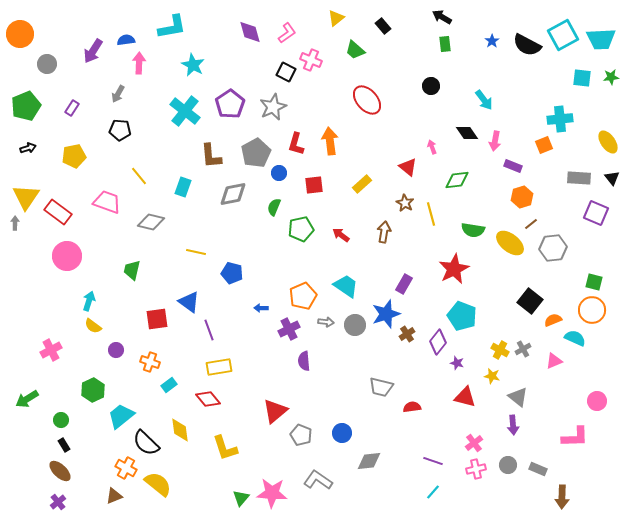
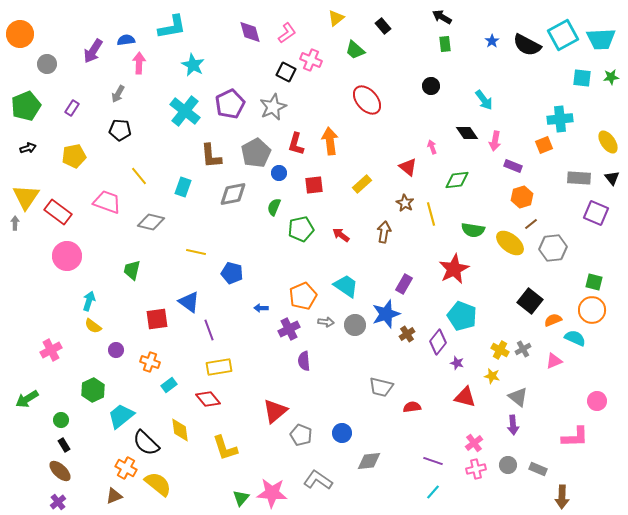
purple pentagon at (230, 104): rotated 8 degrees clockwise
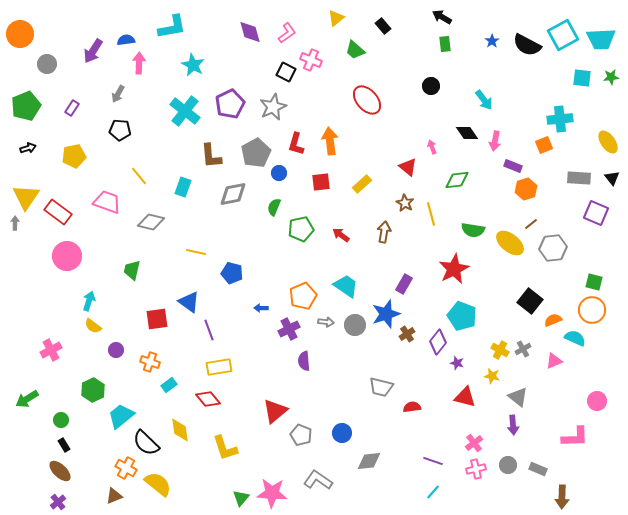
red square at (314, 185): moved 7 px right, 3 px up
orange hexagon at (522, 197): moved 4 px right, 8 px up
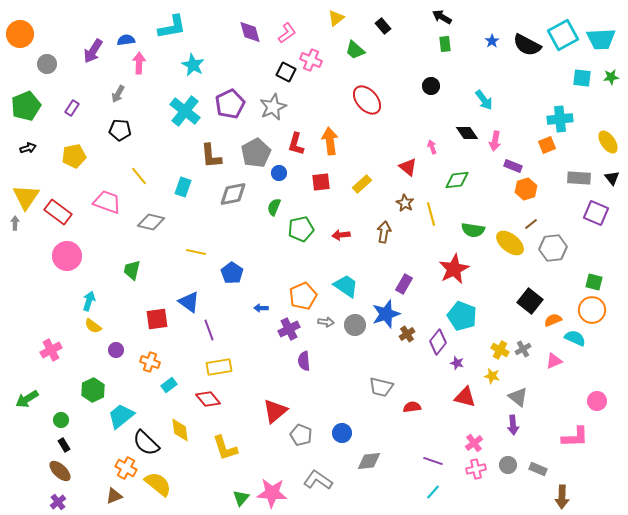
orange square at (544, 145): moved 3 px right
red arrow at (341, 235): rotated 42 degrees counterclockwise
blue pentagon at (232, 273): rotated 20 degrees clockwise
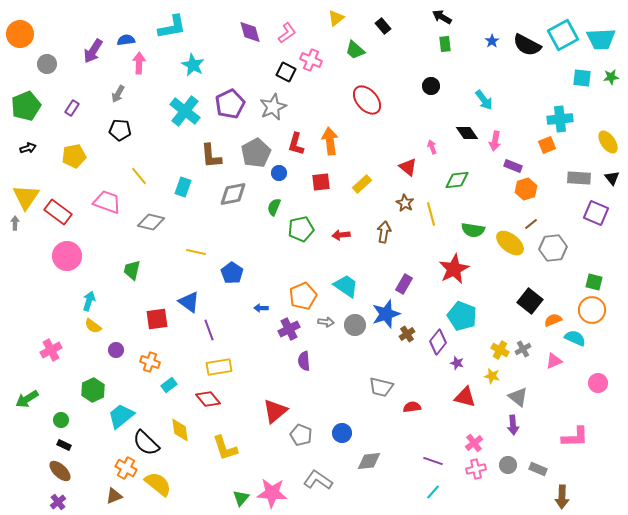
pink circle at (597, 401): moved 1 px right, 18 px up
black rectangle at (64, 445): rotated 32 degrees counterclockwise
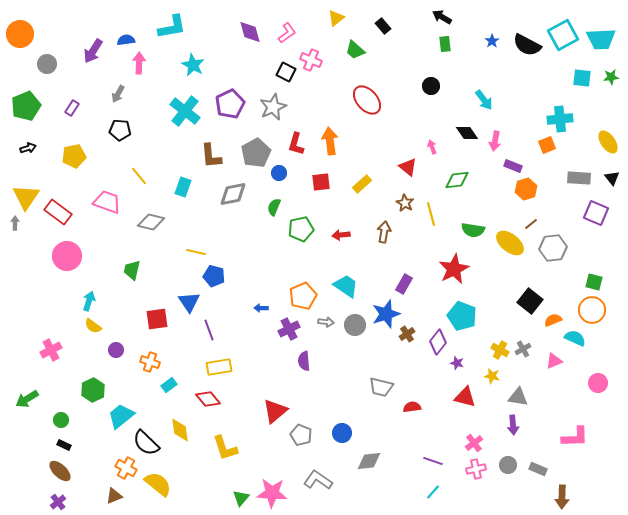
blue pentagon at (232, 273): moved 18 px left, 3 px down; rotated 20 degrees counterclockwise
blue triangle at (189, 302): rotated 20 degrees clockwise
gray triangle at (518, 397): rotated 30 degrees counterclockwise
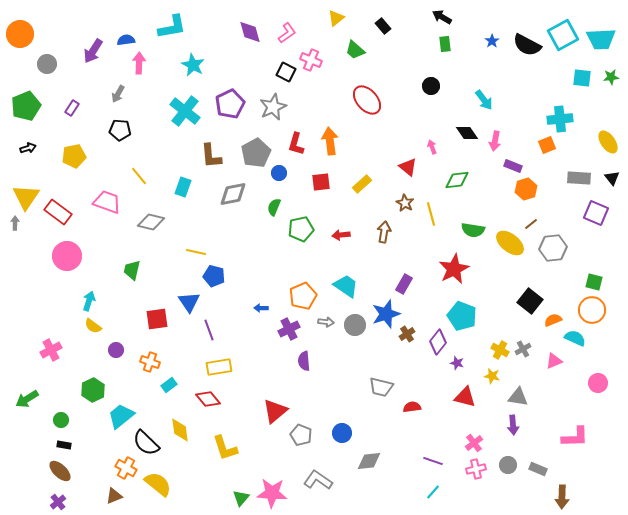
black rectangle at (64, 445): rotated 16 degrees counterclockwise
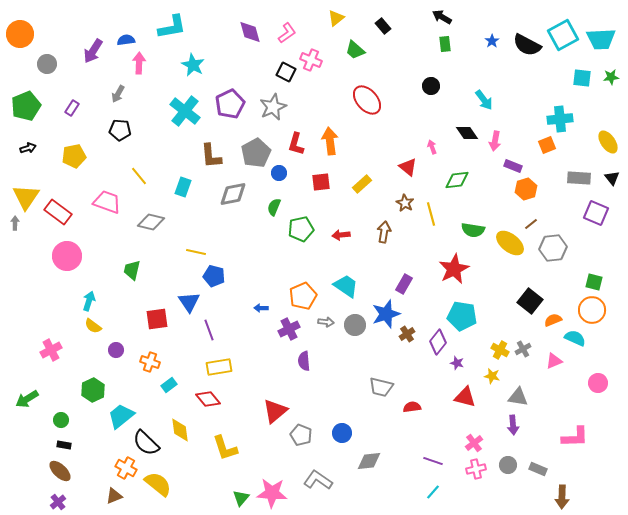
cyan pentagon at (462, 316): rotated 12 degrees counterclockwise
